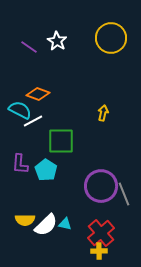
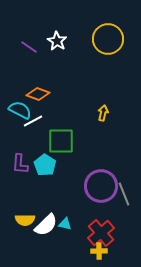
yellow circle: moved 3 px left, 1 px down
cyan pentagon: moved 1 px left, 5 px up
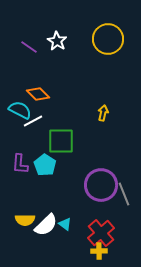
orange diamond: rotated 25 degrees clockwise
purple circle: moved 1 px up
cyan triangle: rotated 24 degrees clockwise
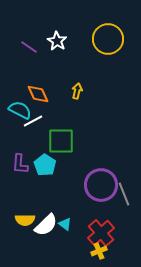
orange diamond: rotated 20 degrees clockwise
yellow arrow: moved 26 px left, 22 px up
yellow cross: rotated 21 degrees counterclockwise
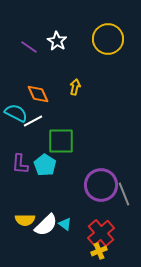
yellow arrow: moved 2 px left, 4 px up
cyan semicircle: moved 4 px left, 3 px down
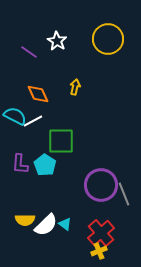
purple line: moved 5 px down
cyan semicircle: moved 1 px left, 3 px down
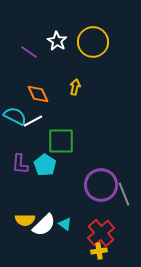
yellow circle: moved 15 px left, 3 px down
white semicircle: moved 2 px left
yellow cross: rotated 14 degrees clockwise
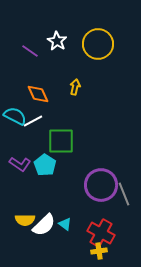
yellow circle: moved 5 px right, 2 px down
purple line: moved 1 px right, 1 px up
purple L-shape: rotated 60 degrees counterclockwise
red cross: rotated 20 degrees counterclockwise
